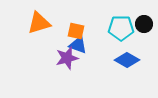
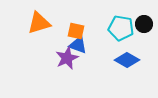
cyan pentagon: rotated 10 degrees clockwise
purple star: rotated 10 degrees counterclockwise
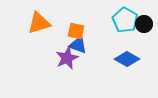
cyan pentagon: moved 4 px right, 8 px up; rotated 20 degrees clockwise
blue diamond: moved 1 px up
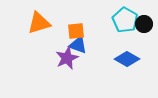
orange square: rotated 18 degrees counterclockwise
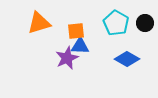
cyan pentagon: moved 9 px left, 3 px down
black circle: moved 1 px right, 1 px up
blue triangle: moved 2 px right, 1 px down; rotated 18 degrees counterclockwise
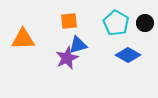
orange triangle: moved 16 px left, 16 px down; rotated 15 degrees clockwise
orange square: moved 7 px left, 10 px up
blue triangle: moved 2 px left, 1 px up; rotated 18 degrees counterclockwise
blue diamond: moved 1 px right, 4 px up
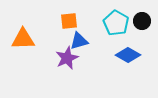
black circle: moved 3 px left, 2 px up
blue triangle: moved 1 px right, 4 px up
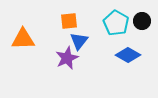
blue triangle: rotated 36 degrees counterclockwise
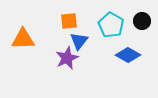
cyan pentagon: moved 5 px left, 2 px down
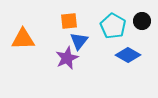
cyan pentagon: moved 2 px right, 1 px down
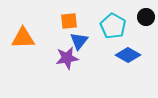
black circle: moved 4 px right, 4 px up
orange triangle: moved 1 px up
purple star: rotated 15 degrees clockwise
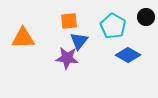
purple star: rotated 15 degrees clockwise
